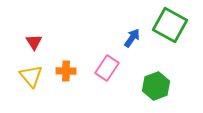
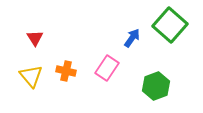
green square: rotated 12 degrees clockwise
red triangle: moved 1 px right, 4 px up
orange cross: rotated 12 degrees clockwise
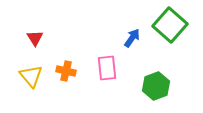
pink rectangle: rotated 40 degrees counterclockwise
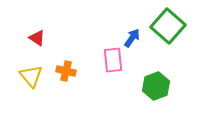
green square: moved 2 px left, 1 px down
red triangle: moved 2 px right; rotated 24 degrees counterclockwise
pink rectangle: moved 6 px right, 8 px up
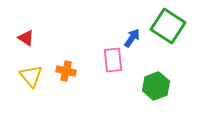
green square: rotated 8 degrees counterclockwise
red triangle: moved 11 px left
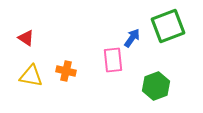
green square: rotated 36 degrees clockwise
yellow triangle: rotated 40 degrees counterclockwise
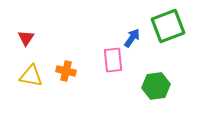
red triangle: rotated 30 degrees clockwise
green hexagon: rotated 12 degrees clockwise
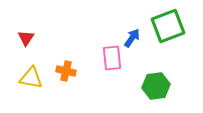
pink rectangle: moved 1 px left, 2 px up
yellow triangle: moved 2 px down
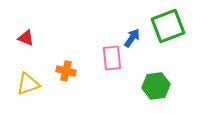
red triangle: rotated 42 degrees counterclockwise
yellow triangle: moved 3 px left, 6 px down; rotated 30 degrees counterclockwise
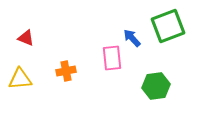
blue arrow: rotated 78 degrees counterclockwise
orange cross: rotated 24 degrees counterclockwise
yellow triangle: moved 8 px left, 5 px up; rotated 15 degrees clockwise
